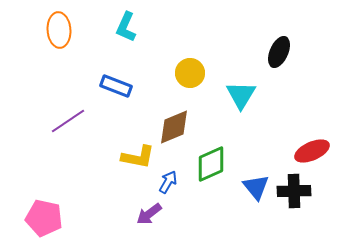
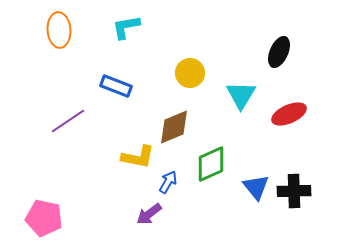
cyan L-shape: rotated 56 degrees clockwise
red ellipse: moved 23 px left, 37 px up
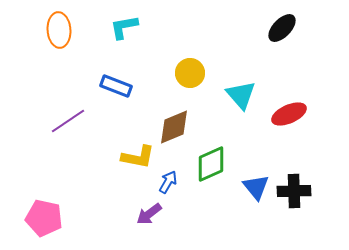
cyan L-shape: moved 2 px left
black ellipse: moved 3 px right, 24 px up; rotated 20 degrees clockwise
cyan triangle: rotated 12 degrees counterclockwise
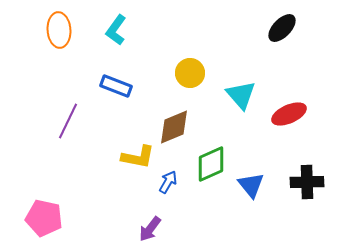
cyan L-shape: moved 8 px left, 3 px down; rotated 44 degrees counterclockwise
purple line: rotated 30 degrees counterclockwise
blue triangle: moved 5 px left, 2 px up
black cross: moved 13 px right, 9 px up
purple arrow: moved 1 px right, 15 px down; rotated 16 degrees counterclockwise
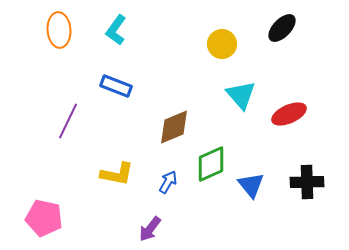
yellow circle: moved 32 px right, 29 px up
yellow L-shape: moved 21 px left, 17 px down
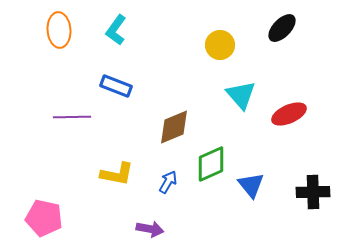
yellow circle: moved 2 px left, 1 px down
purple line: moved 4 px right, 4 px up; rotated 63 degrees clockwise
black cross: moved 6 px right, 10 px down
purple arrow: rotated 116 degrees counterclockwise
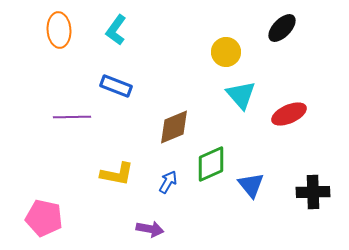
yellow circle: moved 6 px right, 7 px down
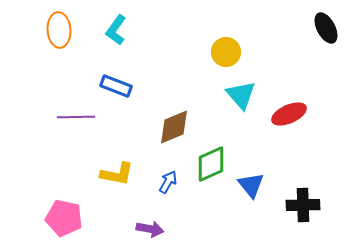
black ellipse: moved 44 px right; rotated 72 degrees counterclockwise
purple line: moved 4 px right
black cross: moved 10 px left, 13 px down
pink pentagon: moved 20 px right
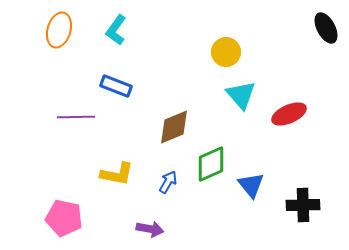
orange ellipse: rotated 20 degrees clockwise
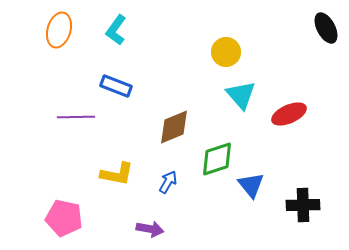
green diamond: moved 6 px right, 5 px up; rotated 6 degrees clockwise
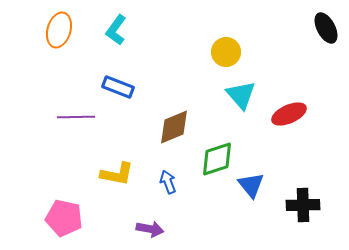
blue rectangle: moved 2 px right, 1 px down
blue arrow: rotated 50 degrees counterclockwise
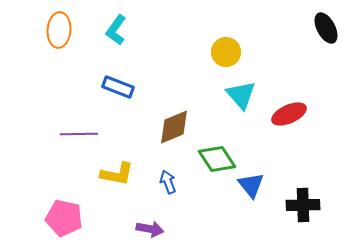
orange ellipse: rotated 12 degrees counterclockwise
purple line: moved 3 px right, 17 px down
green diamond: rotated 75 degrees clockwise
